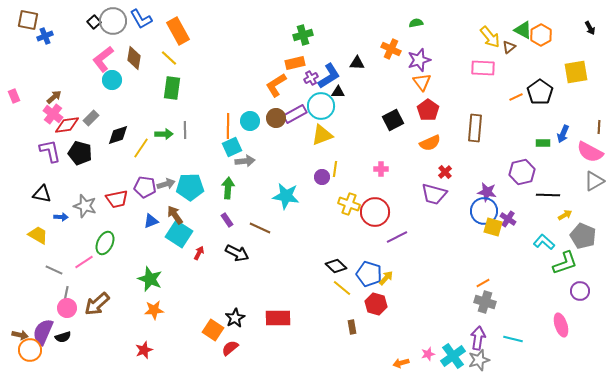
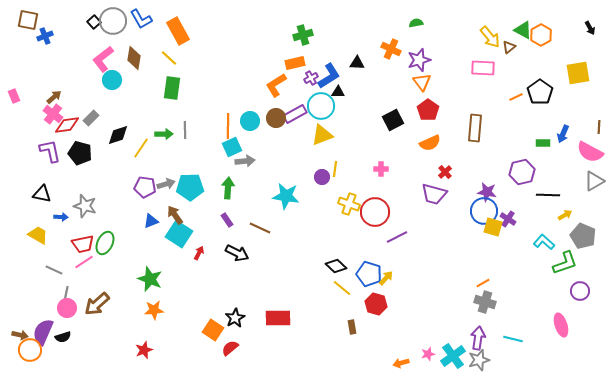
yellow square at (576, 72): moved 2 px right, 1 px down
red trapezoid at (117, 199): moved 34 px left, 45 px down
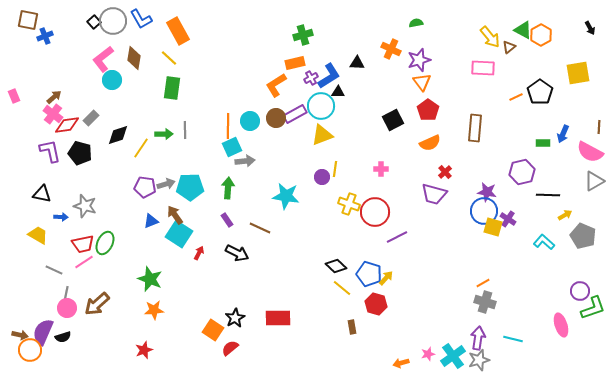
green L-shape at (565, 263): moved 28 px right, 45 px down
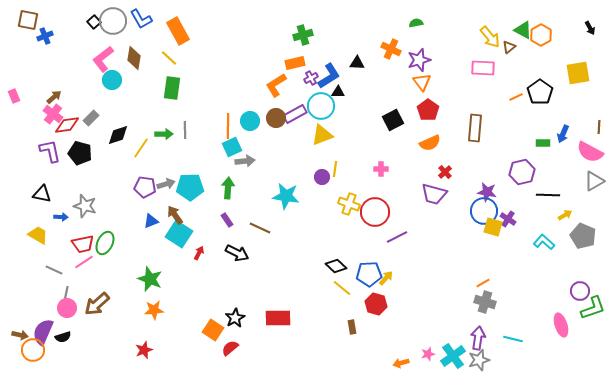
blue pentagon at (369, 274): rotated 20 degrees counterclockwise
orange circle at (30, 350): moved 3 px right
